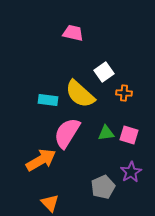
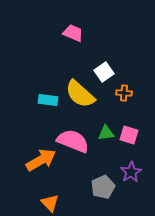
pink trapezoid: rotated 10 degrees clockwise
pink semicircle: moved 6 px right, 8 px down; rotated 80 degrees clockwise
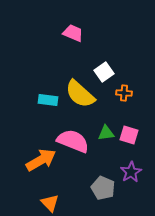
gray pentagon: moved 1 px down; rotated 25 degrees counterclockwise
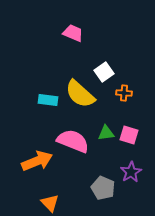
orange arrow: moved 4 px left, 1 px down; rotated 8 degrees clockwise
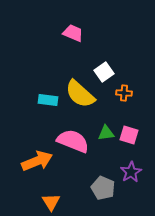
orange triangle: moved 1 px right, 1 px up; rotated 12 degrees clockwise
